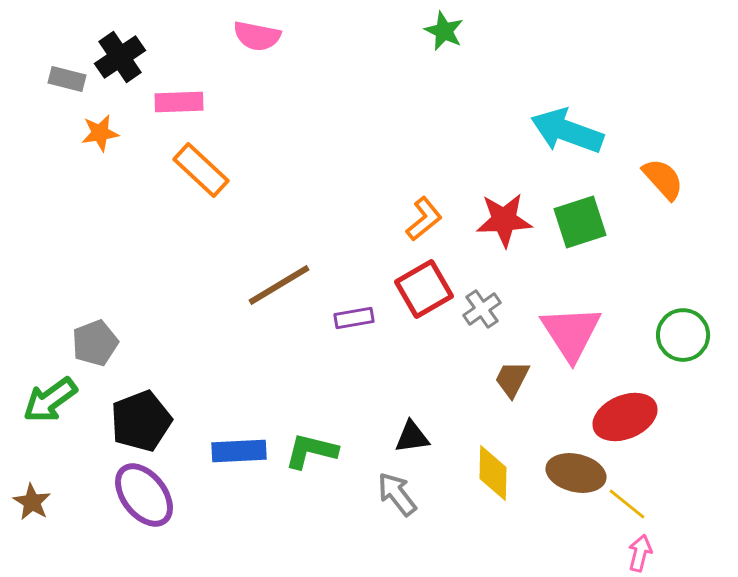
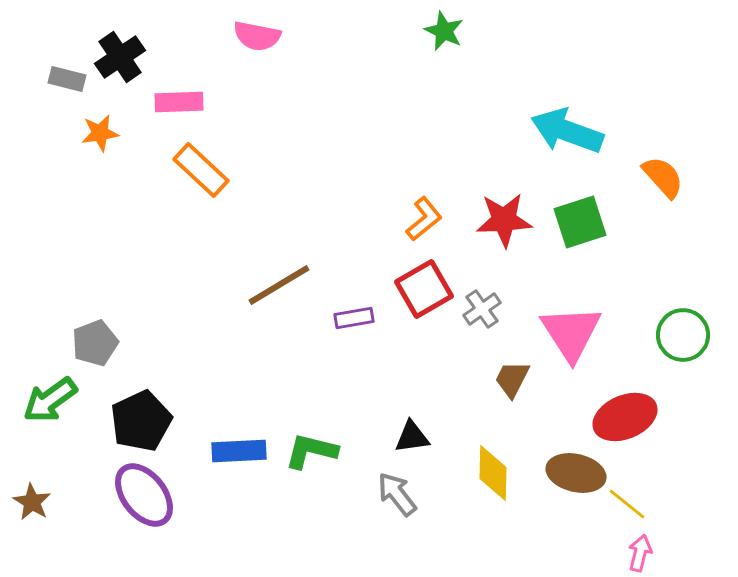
orange semicircle: moved 2 px up
black pentagon: rotated 4 degrees counterclockwise
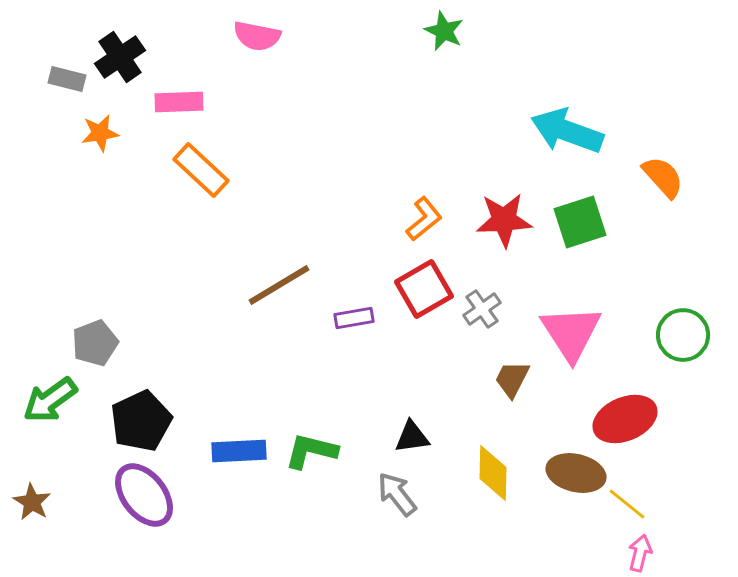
red ellipse: moved 2 px down
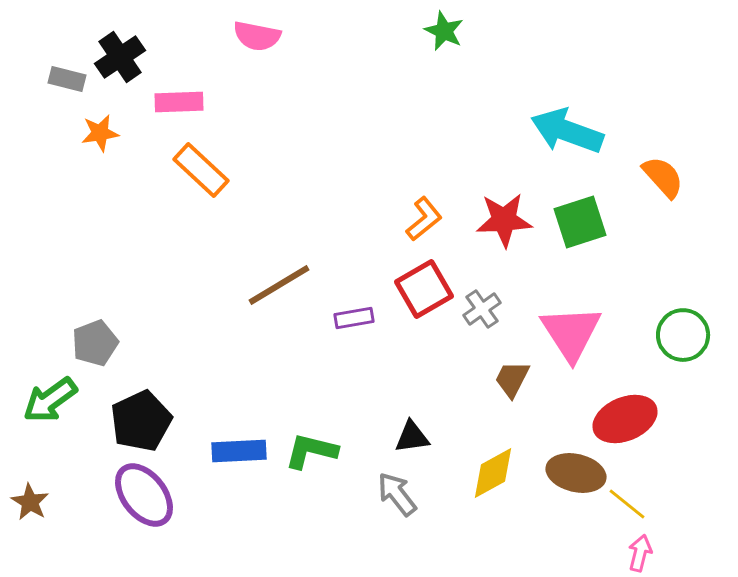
yellow diamond: rotated 60 degrees clockwise
brown star: moved 2 px left
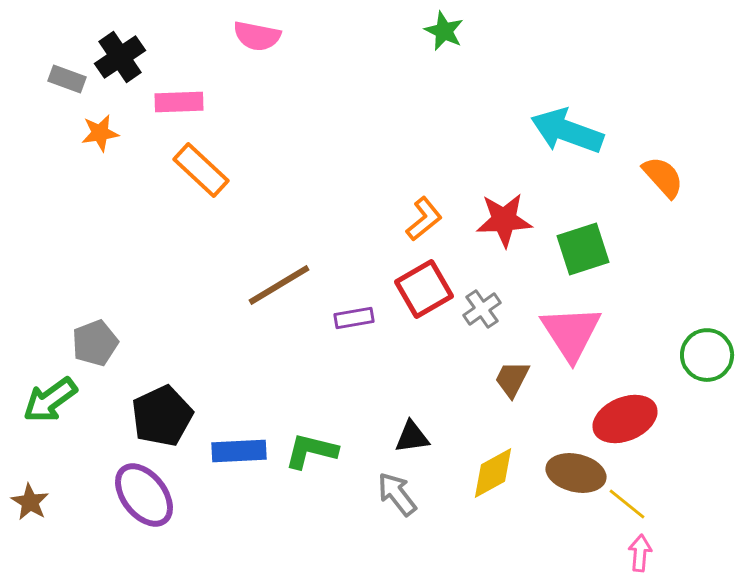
gray rectangle: rotated 6 degrees clockwise
green square: moved 3 px right, 27 px down
green circle: moved 24 px right, 20 px down
black pentagon: moved 21 px right, 5 px up
pink arrow: rotated 9 degrees counterclockwise
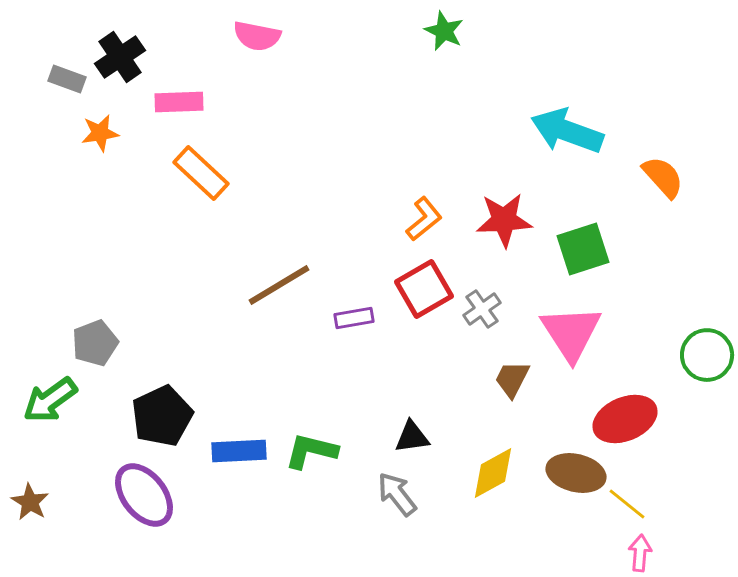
orange rectangle: moved 3 px down
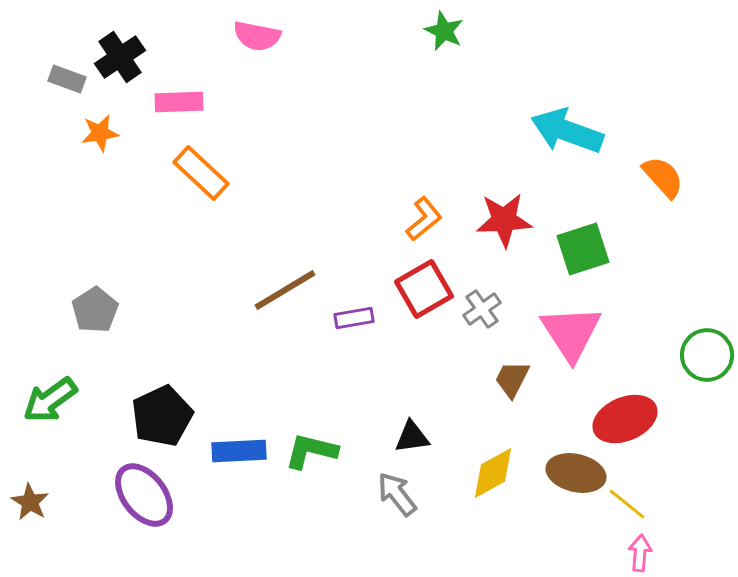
brown line: moved 6 px right, 5 px down
gray pentagon: moved 33 px up; rotated 12 degrees counterclockwise
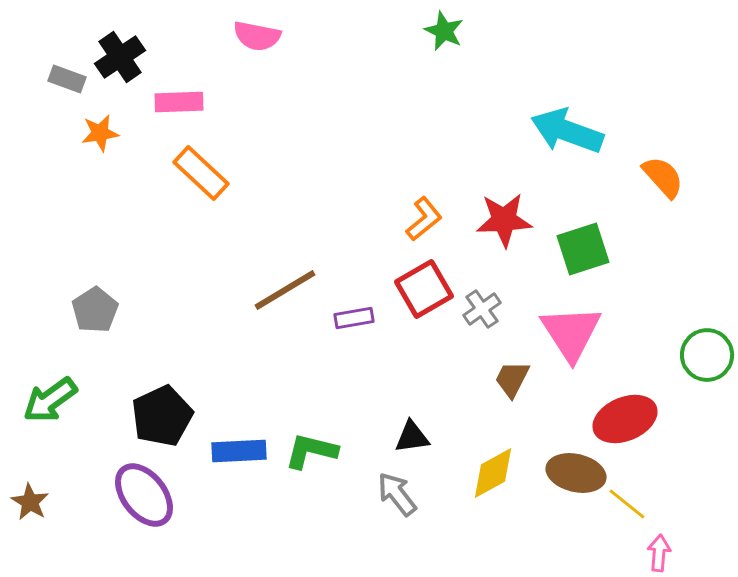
pink arrow: moved 19 px right
